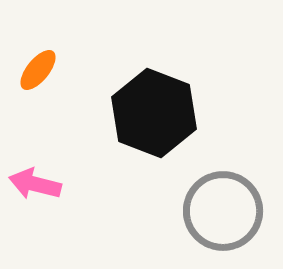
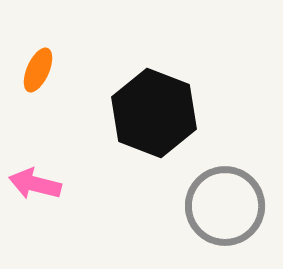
orange ellipse: rotated 15 degrees counterclockwise
gray circle: moved 2 px right, 5 px up
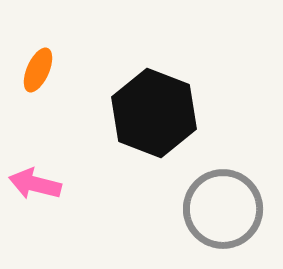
gray circle: moved 2 px left, 3 px down
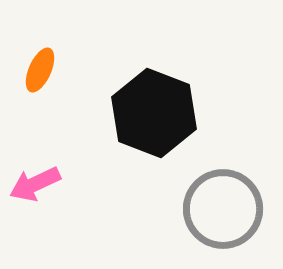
orange ellipse: moved 2 px right
pink arrow: rotated 39 degrees counterclockwise
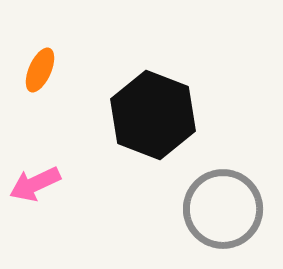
black hexagon: moved 1 px left, 2 px down
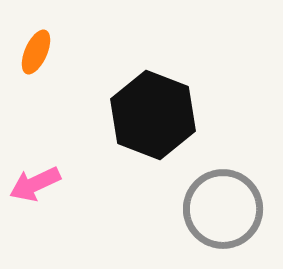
orange ellipse: moved 4 px left, 18 px up
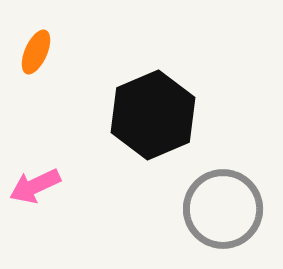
black hexagon: rotated 16 degrees clockwise
pink arrow: moved 2 px down
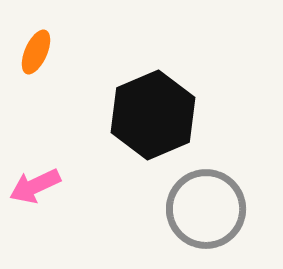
gray circle: moved 17 px left
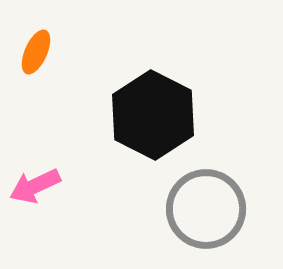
black hexagon: rotated 10 degrees counterclockwise
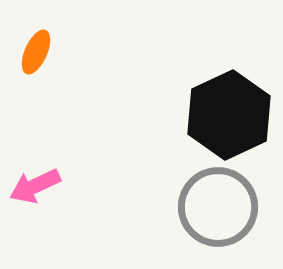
black hexagon: moved 76 px right; rotated 8 degrees clockwise
gray circle: moved 12 px right, 2 px up
